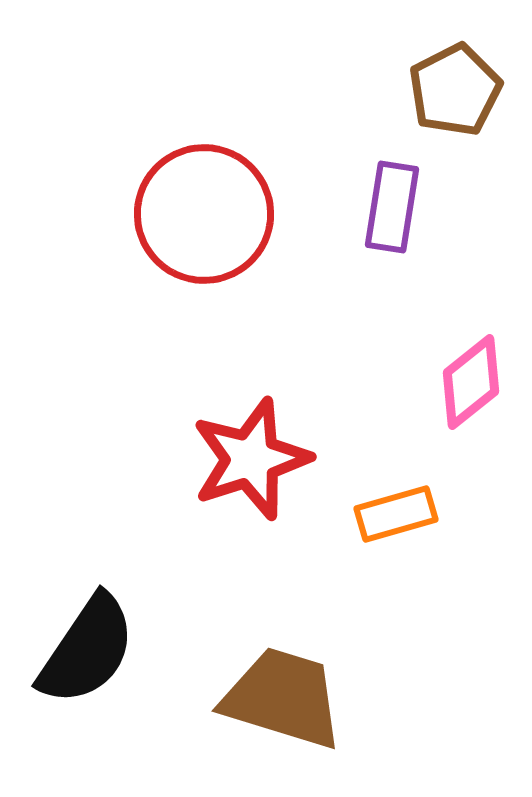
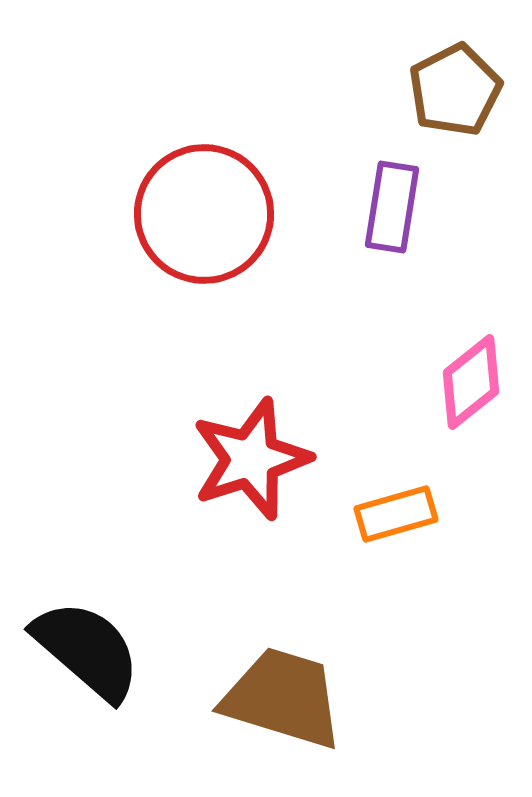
black semicircle: rotated 83 degrees counterclockwise
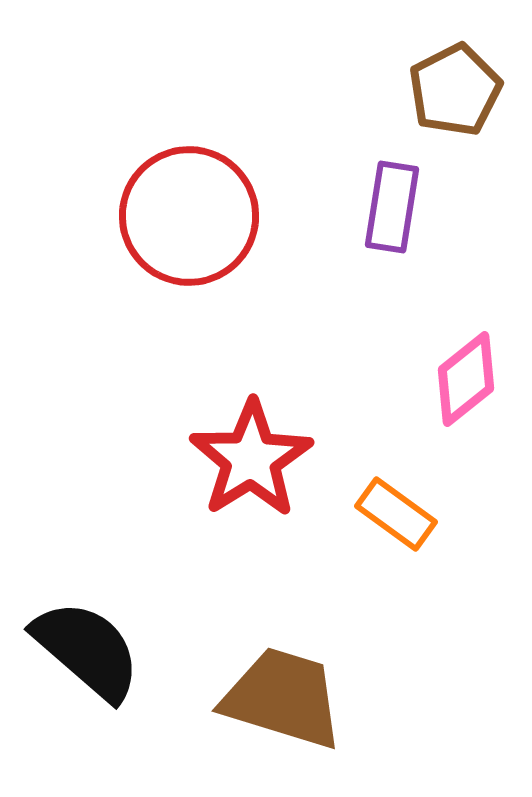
red circle: moved 15 px left, 2 px down
pink diamond: moved 5 px left, 3 px up
red star: rotated 14 degrees counterclockwise
orange rectangle: rotated 52 degrees clockwise
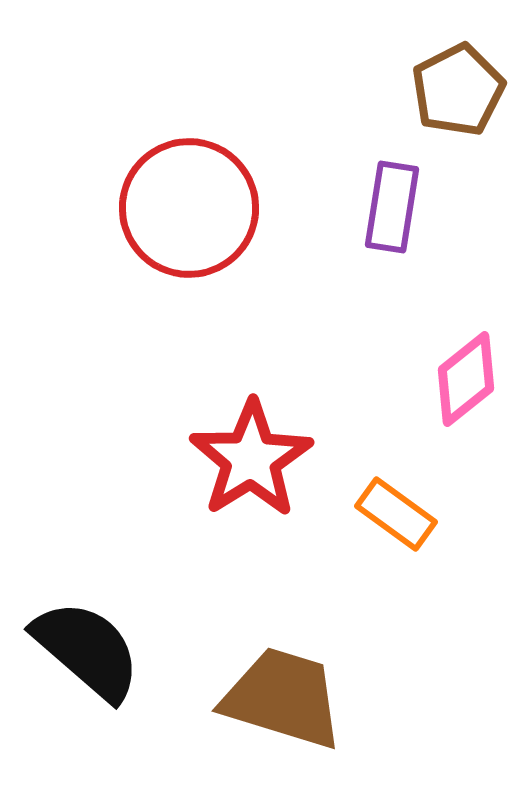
brown pentagon: moved 3 px right
red circle: moved 8 px up
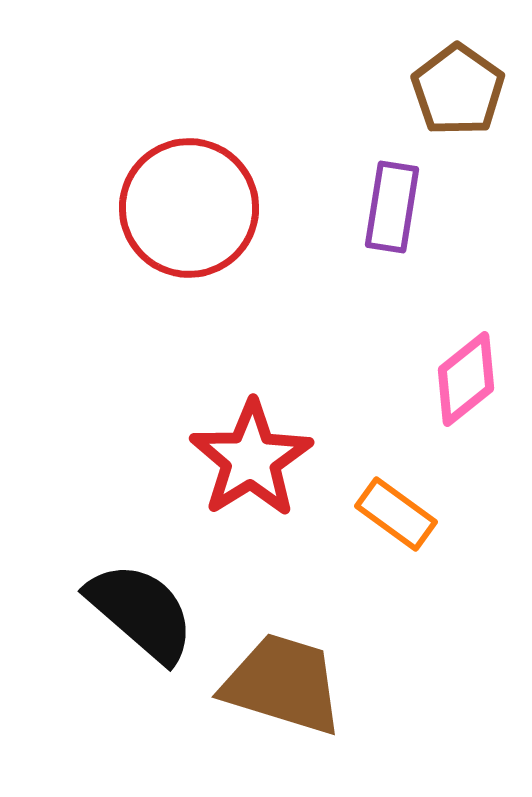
brown pentagon: rotated 10 degrees counterclockwise
black semicircle: moved 54 px right, 38 px up
brown trapezoid: moved 14 px up
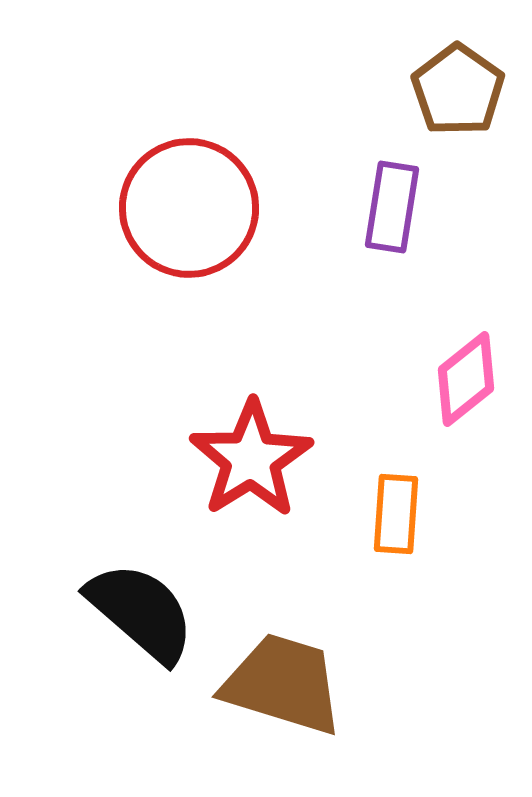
orange rectangle: rotated 58 degrees clockwise
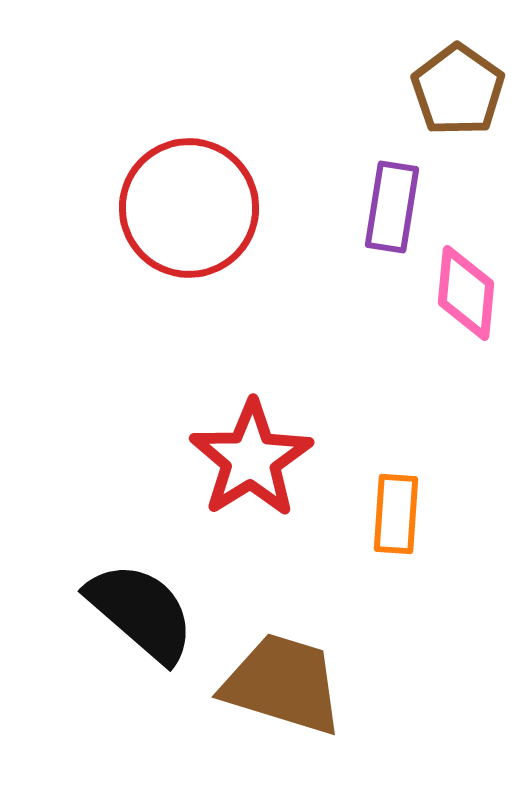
pink diamond: moved 86 px up; rotated 46 degrees counterclockwise
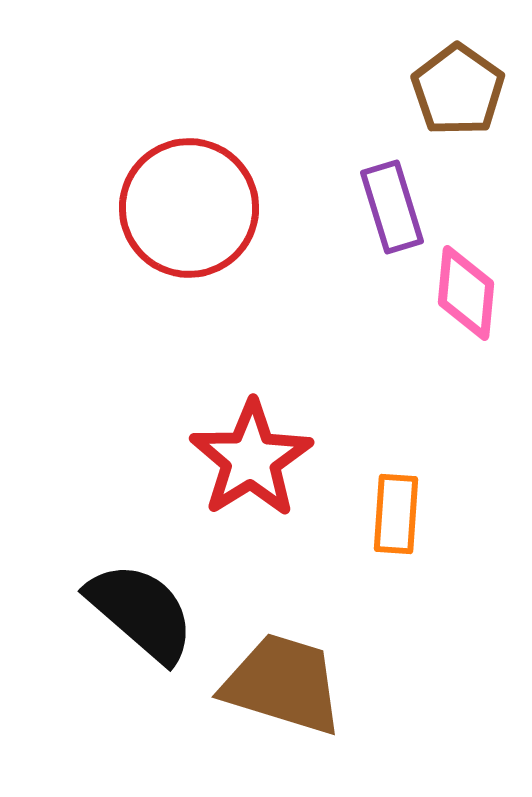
purple rectangle: rotated 26 degrees counterclockwise
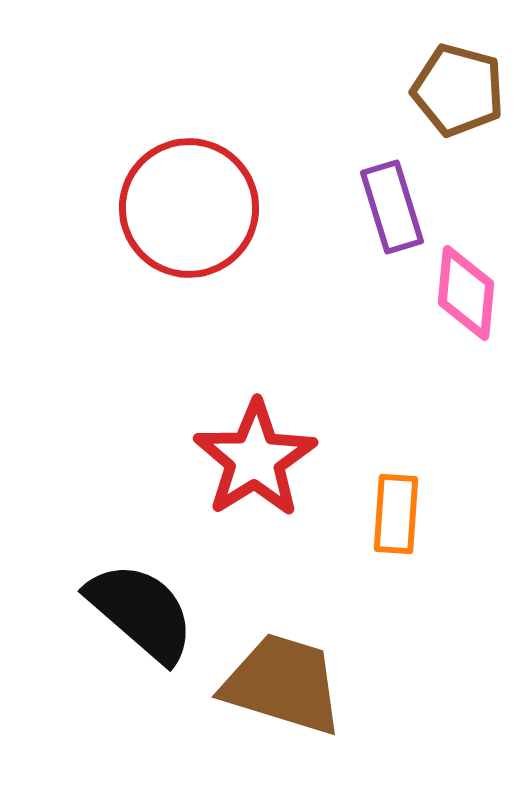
brown pentagon: rotated 20 degrees counterclockwise
red star: moved 4 px right
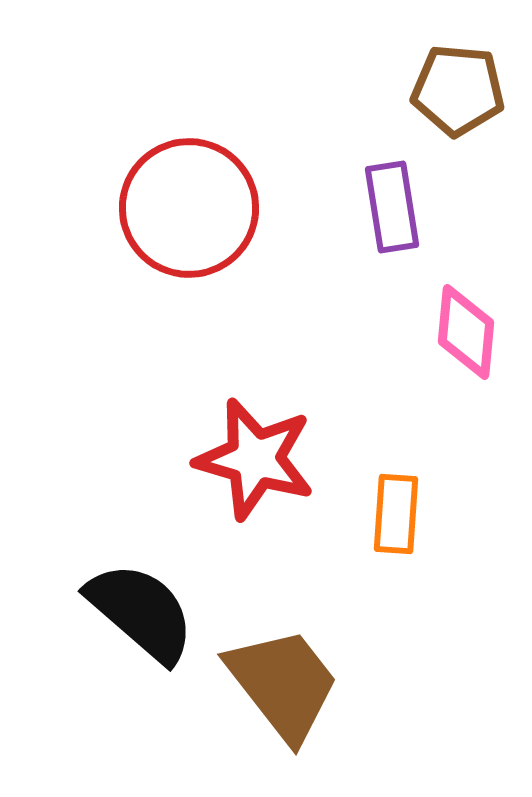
brown pentagon: rotated 10 degrees counterclockwise
purple rectangle: rotated 8 degrees clockwise
pink diamond: moved 39 px down
red star: rotated 24 degrees counterclockwise
brown trapezoid: rotated 35 degrees clockwise
